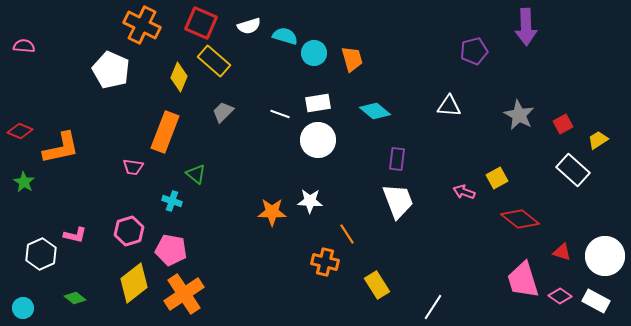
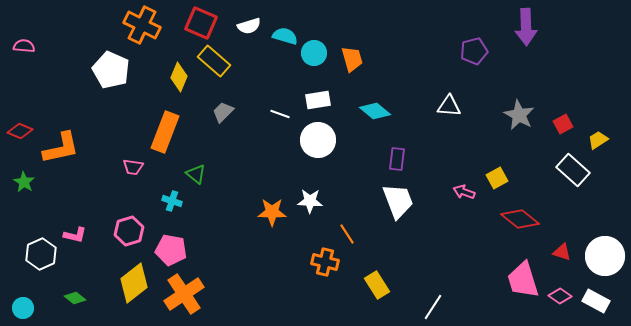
white rectangle at (318, 103): moved 3 px up
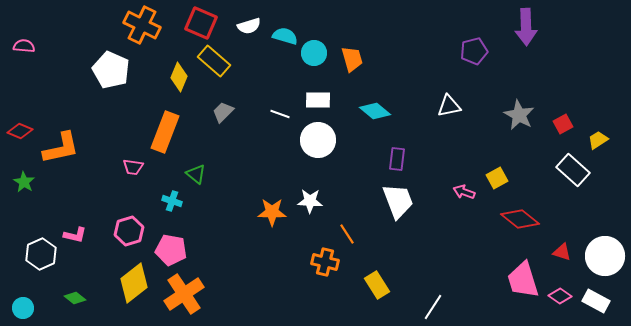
white rectangle at (318, 100): rotated 10 degrees clockwise
white triangle at (449, 106): rotated 15 degrees counterclockwise
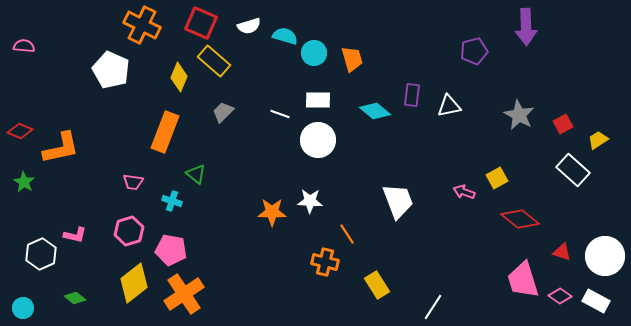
purple rectangle at (397, 159): moved 15 px right, 64 px up
pink trapezoid at (133, 167): moved 15 px down
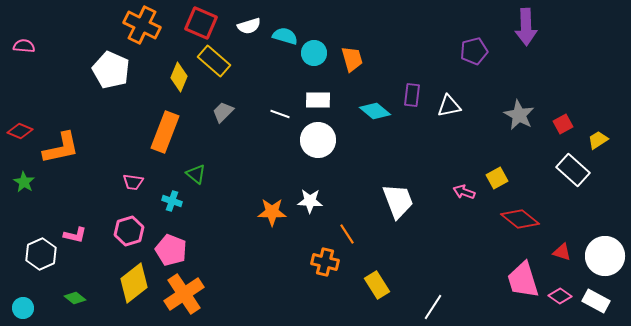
pink pentagon at (171, 250): rotated 12 degrees clockwise
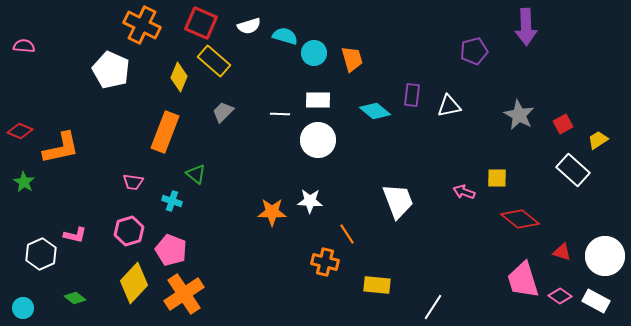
white line at (280, 114): rotated 18 degrees counterclockwise
yellow square at (497, 178): rotated 30 degrees clockwise
yellow diamond at (134, 283): rotated 9 degrees counterclockwise
yellow rectangle at (377, 285): rotated 52 degrees counterclockwise
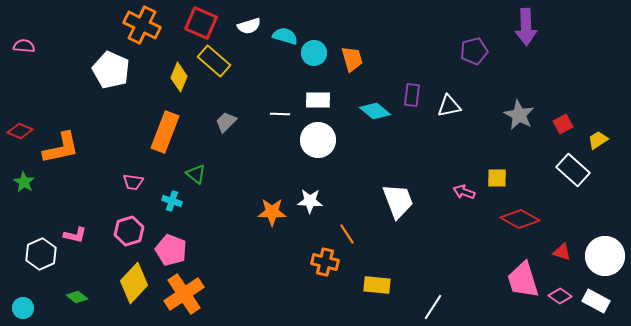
gray trapezoid at (223, 112): moved 3 px right, 10 px down
red diamond at (520, 219): rotated 9 degrees counterclockwise
green diamond at (75, 298): moved 2 px right, 1 px up
